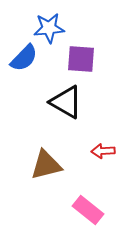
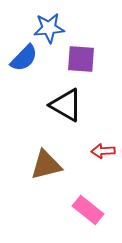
black triangle: moved 3 px down
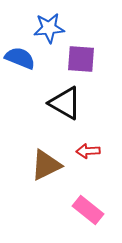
blue semicircle: moved 4 px left; rotated 112 degrees counterclockwise
black triangle: moved 1 px left, 2 px up
red arrow: moved 15 px left
brown triangle: rotated 12 degrees counterclockwise
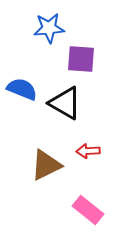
blue semicircle: moved 2 px right, 31 px down
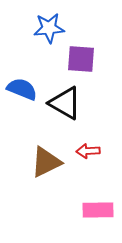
brown triangle: moved 3 px up
pink rectangle: moved 10 px right; rotated 40 degrees counterclockwise
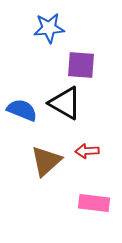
purple square: moved 6 px down
blue semicircle: moved 21 px down
red arrow: moved 1 px left
brown triangle: moved 1 px up; rotated 16 degrees counterclockwise
pink rectangle: moved 4 px left, 7 px up; rotated 8 degrees clockwise
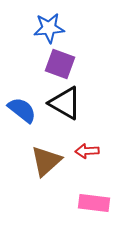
purple square: moved 21 px left, 1 px up; rotated 16 degrees clockwise
blue semicircle: rotated 16 degrees clockwise
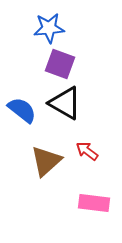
red arrow: rotated 40 degrees clockwise
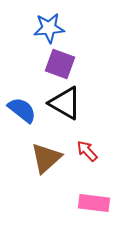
red arrow: rotated 10 degrees clockwise
brown triangle: moved 3 px up
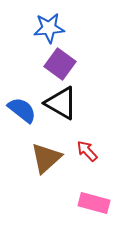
purple square: rotated 16 degrees clockwise
black triangle: moved 4 px left
pink rectangle: rotated 8 degrees clockwise
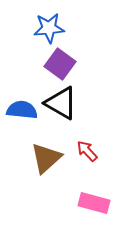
blue semicircle: rotated 32 degrees counterclockwise
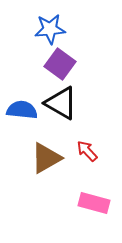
blue star: moved 1 px right, 1 px down
brown triangle: rotated 12 degrees clockwise
